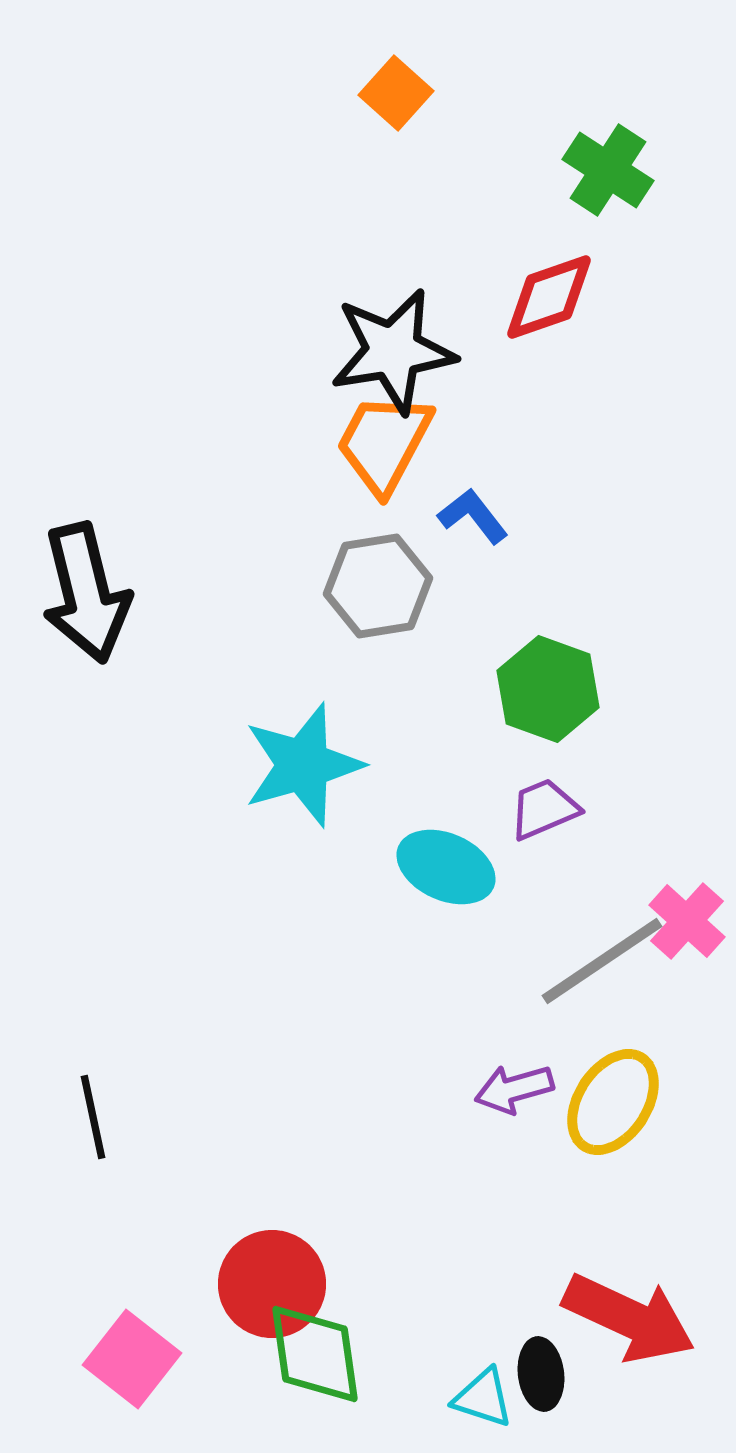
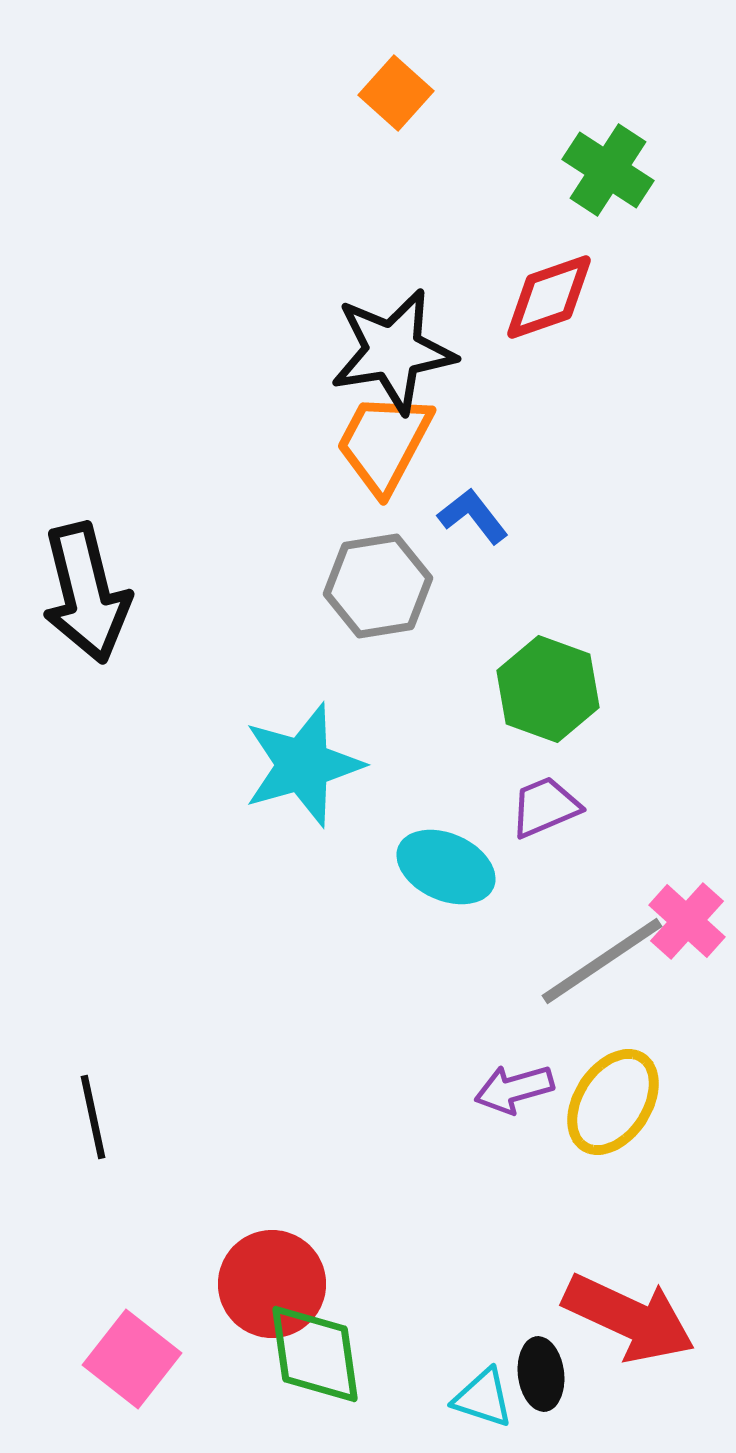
purple trapezoid: moved 1 px right, 2 px up
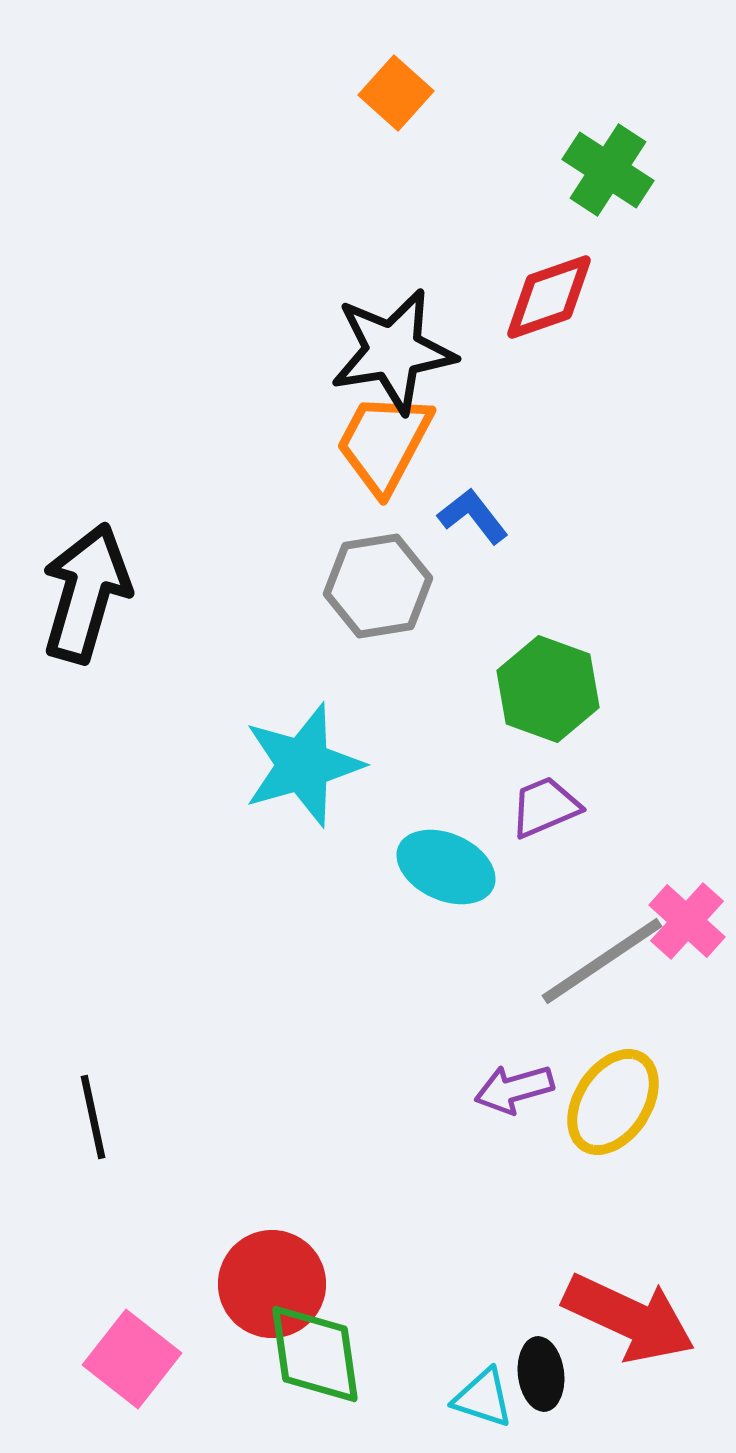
black arrow: rotated 150 degrees counterclockwise
